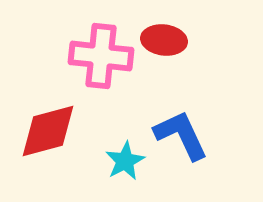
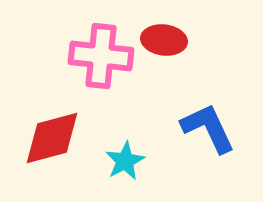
red diamond: moved 4 px right, 7 px down
blue L-shape: moved 27 px right, 7 px up
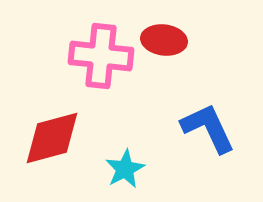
cyan star: moved 8 px down
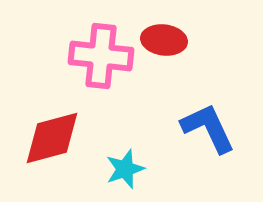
cyan star: rotated 9 degrees clockwise
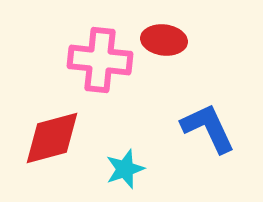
pink cross: moved 1 px left, 4 px down
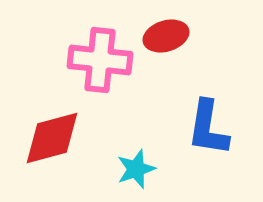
red ellipse: moved 2 px right, 4 px up; rotated 24 degrees counterclockwise
blue L-shape: rotated 146 degrees counterclockwise
cyan star: moved 11 px right
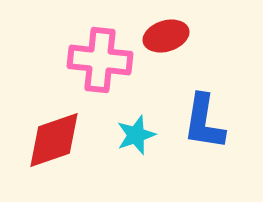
blue L-shape: moved 4 px left, 6 px up
red diamond: moved 2 px right, 2 px down; rotated 4 degrees counterclockwise
cyan star: moved 34 px up
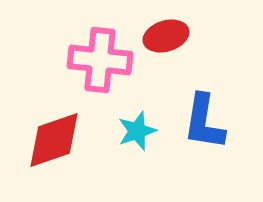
cyan star: moved 1 px right, 4 px up
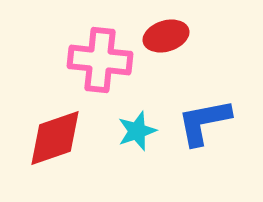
blue L-shape: rotated 70 degrees clockwise
red diamond: moved 1 px right, 2 px up
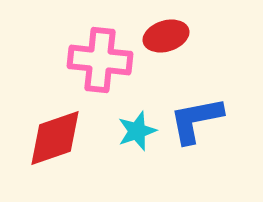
blue L-shape: moved 8 px left, 2 px up
